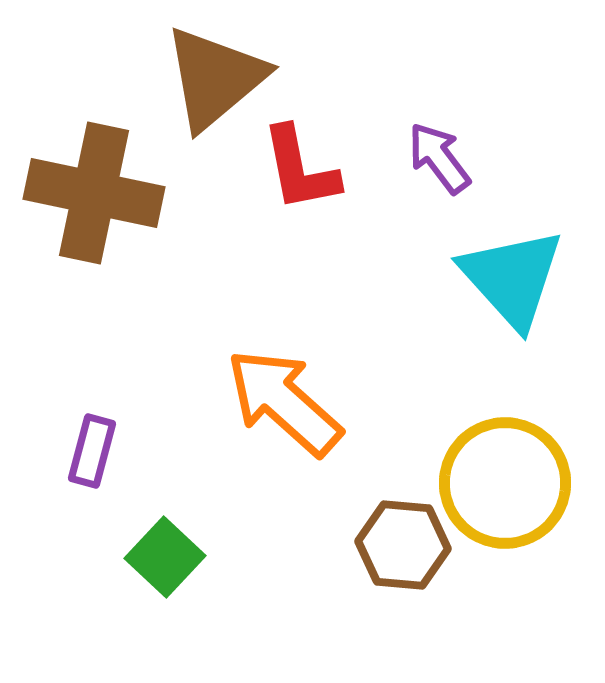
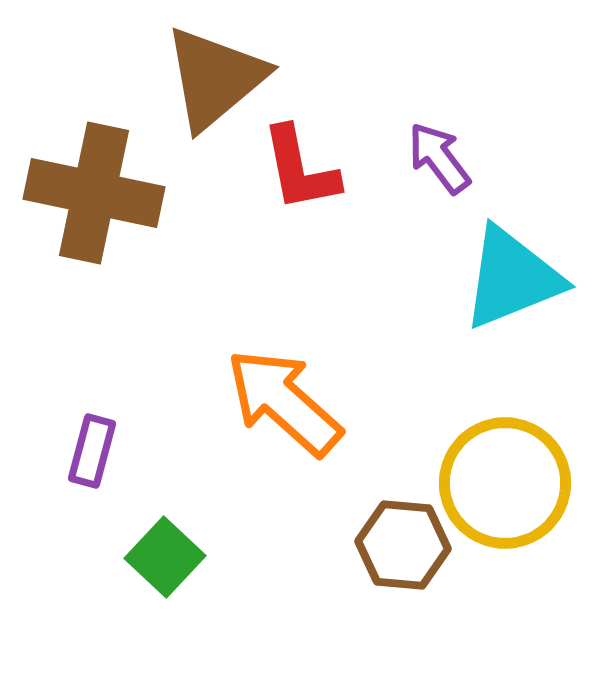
cyan triangle: rotated 50 degrees clockwise
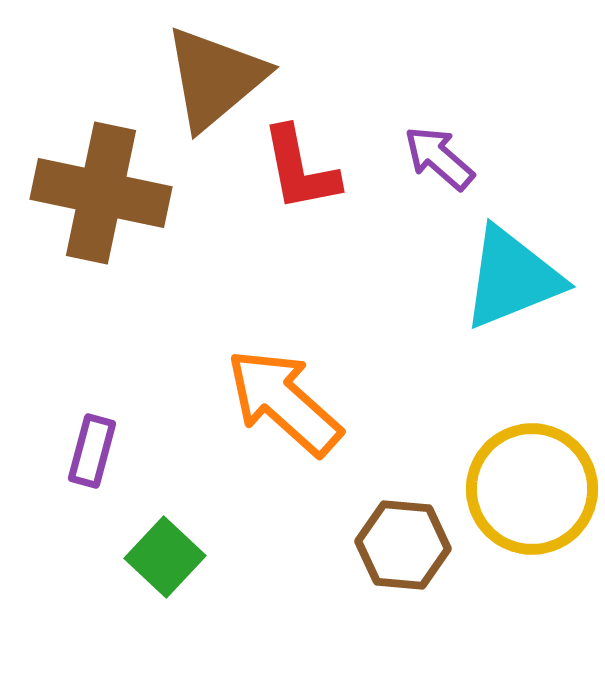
purple arrow: rotated 12 degrees counterclockwise
brown cross: moved 7 px right
yellow circle: moved 27 px right, 6 px down
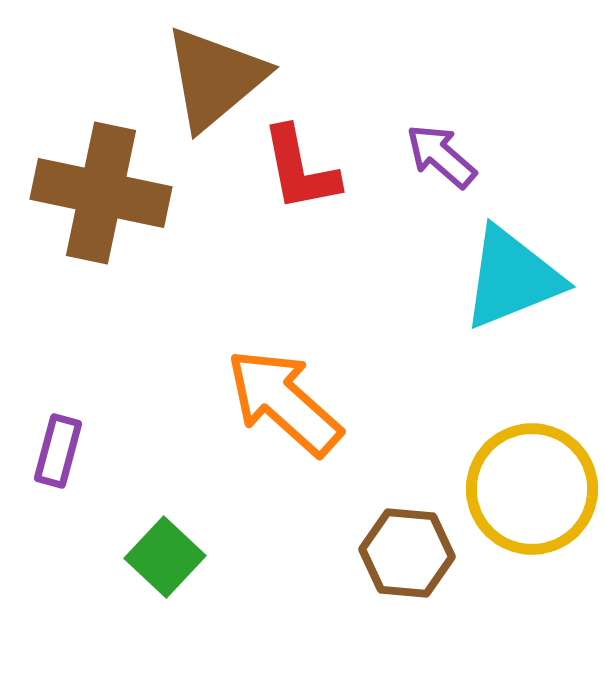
purple arrow: moved 2 px right, 2 px up
purple rectangle: moved 34 px left
brown hexagon: moved 4 px right, 8 px down
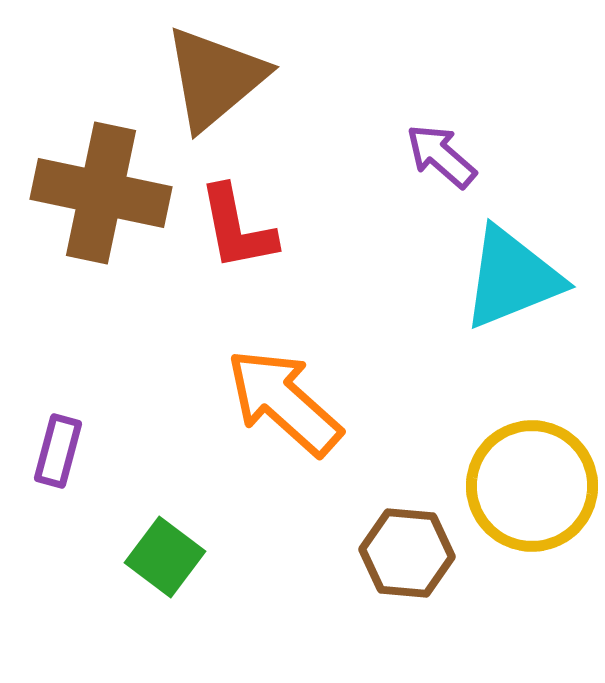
red L-shape: moved 63 px left, 59 px down
yellow circle: moved 3 px up
green square: rotated 6 degrees counterclockwise
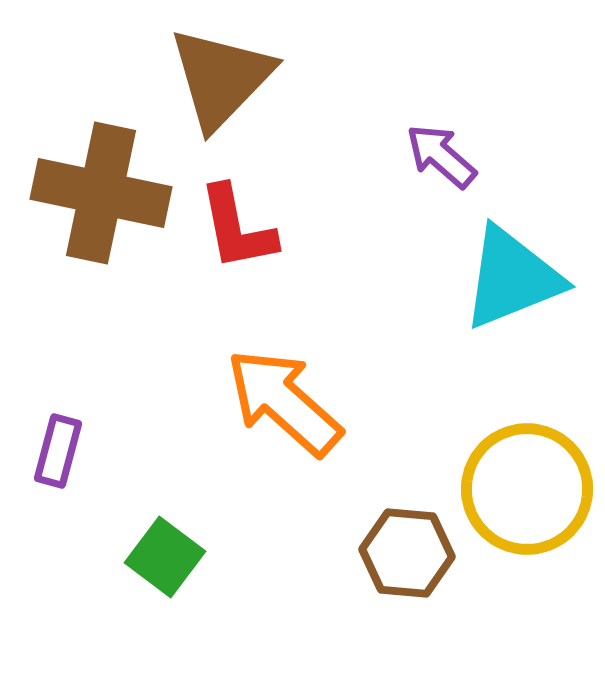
brown triangle: moved 6 px right; rotated 6 degrees counterclockwise
yellow circle: moved 5 px left, 3 px down
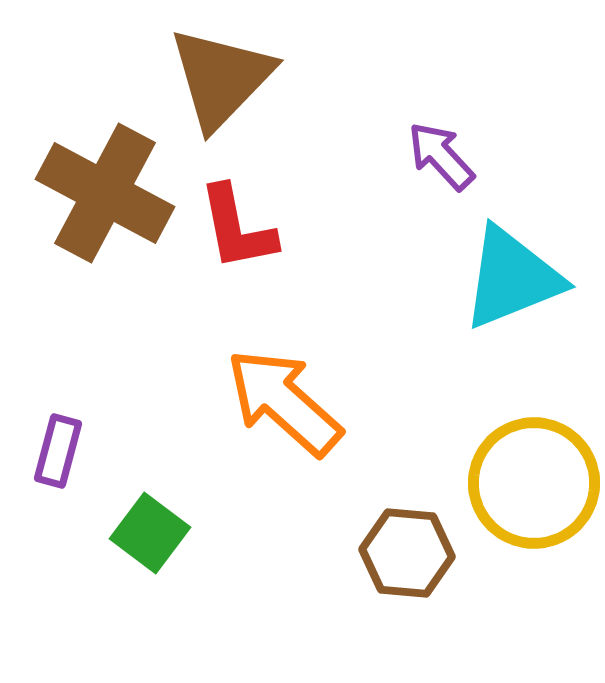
purple arrow: rotated 6 degrees clockwise
brown cross: moved 4 px right; rotated 16 degrees clockwise
yellow circle: moved 7 px right, 6 px up
green square: moved 15 px left, 24 px up
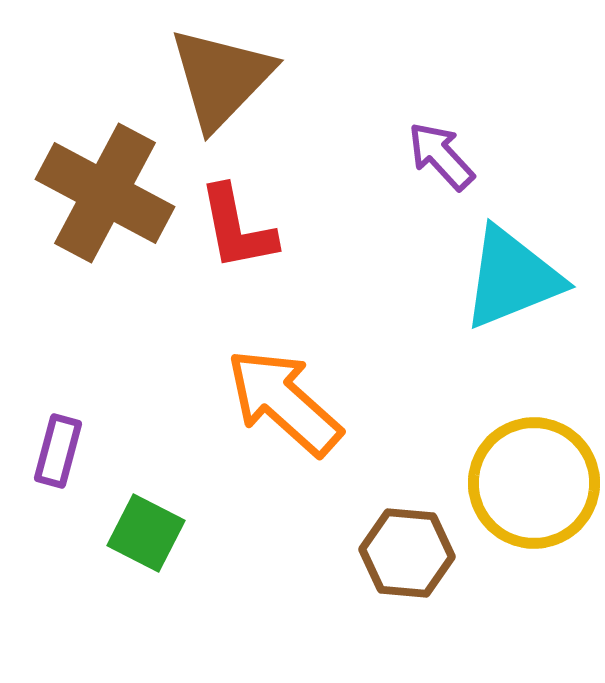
green square: moved 4 px left; rotated 10 degrees counterclockwise
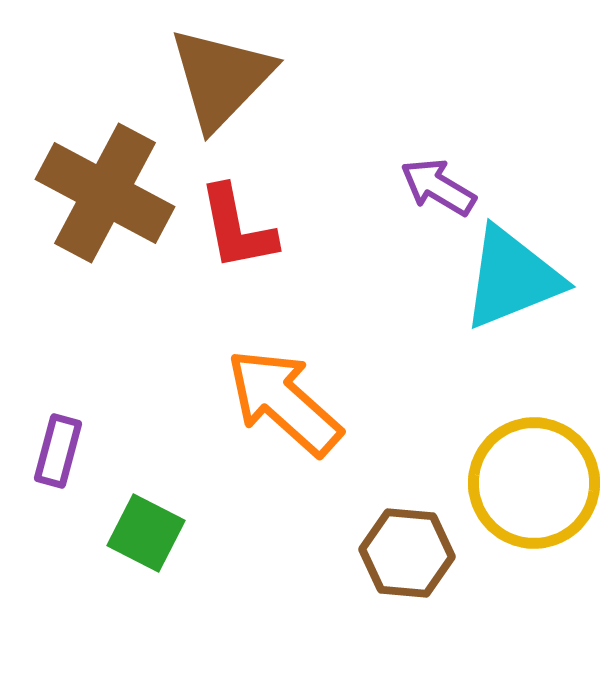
purple arrow: moved 3 px left, 31 px down; rotated 16 degrees counterclockwise
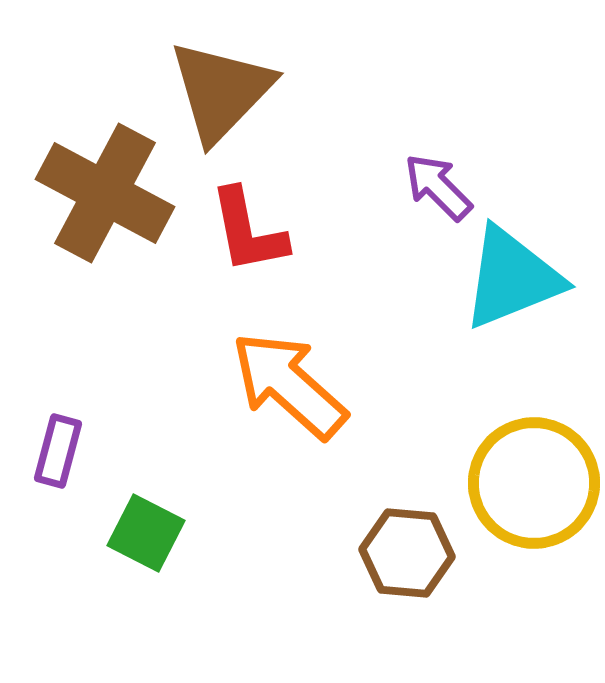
brown triangle: moved 13 px down
purple arrow: rotated 14 degrees clockwise
red L-shape: moved 11 px right, 3 px down
orange arrow: moved 5 px right, 17 px up
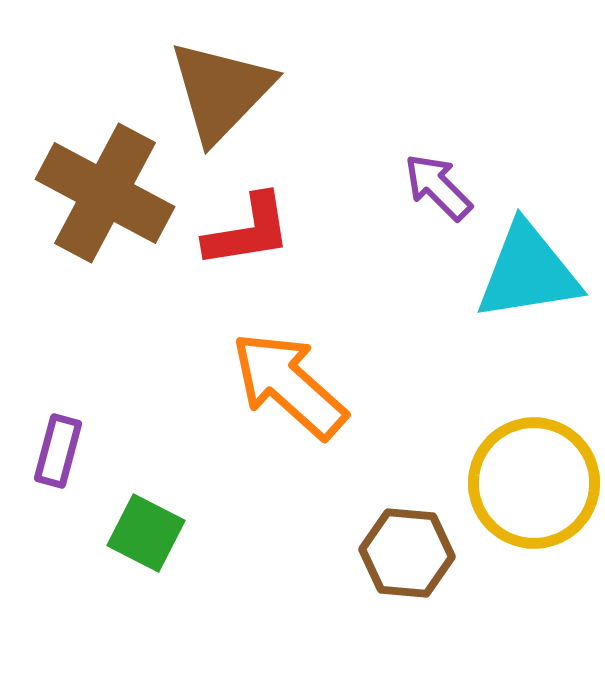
red L-shape: rotated 88 degrees counterclockwise
cyan triangle: moved 16 px right, 6 px up; rotated 13 degrees clockwise
